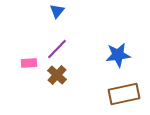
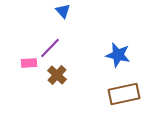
blue triangle: moved 6 px right; rotated 21 degrees counterclockwise
purple line: moved 7 px left, 1 px up
blue star: rotated 20 degrees clockwise
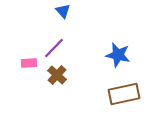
purple line: moved 4 px right
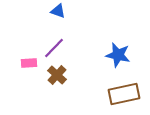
blue triangle: moved 5 px left; rotated 28 degrees counterclockwise
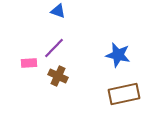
brown cross: moved 1 px right, 1 px down; rotated 18 degrees counterclockwise
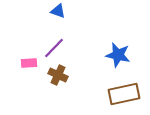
brown cross: moved 1 px up
